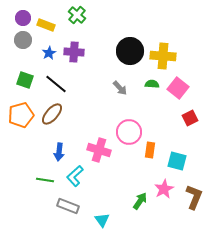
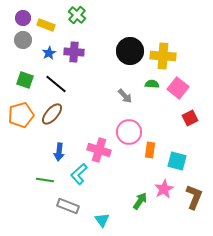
gray arrow: moved 5 px right, 8 px down
cyan L-shape: moved 4 px right, 2 px up
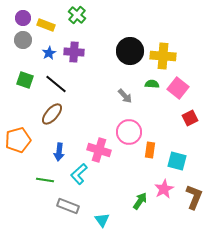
orange pentagon: moved 3 px left, 25 px down
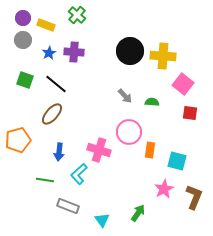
green semicircle: moved 18 px down
pink square: moved 5 px right, 4 px up
red square: moved 5 px up; rotated 35 degrees clockwise
green arrow: moved 2 px left, 12 px down
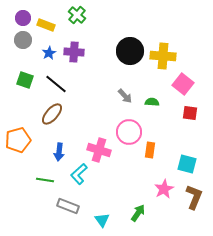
cyan square: moved 10 px right, 3 px down
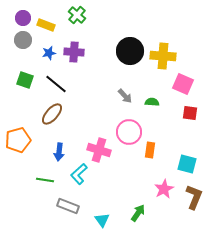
blue star: rotated 16 degrees clockwise
pink square: rotated 15 degrees counterclockwise
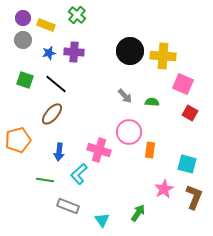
red square: rotated 21 degrees clockwise
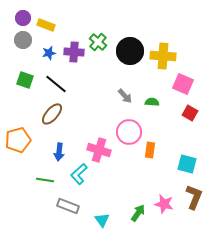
green cross: moved 21 px right, 27 px down
pink star: moved 15 px down; rotated 30 degrees counterclockwise
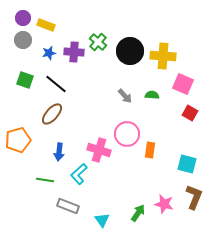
green semicircle: moved 7 px up
pink circle: moved 2 px left, 2 px down
